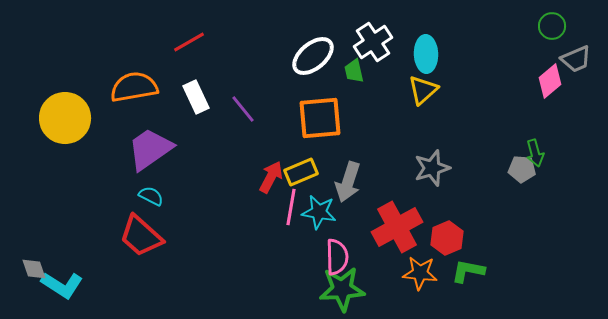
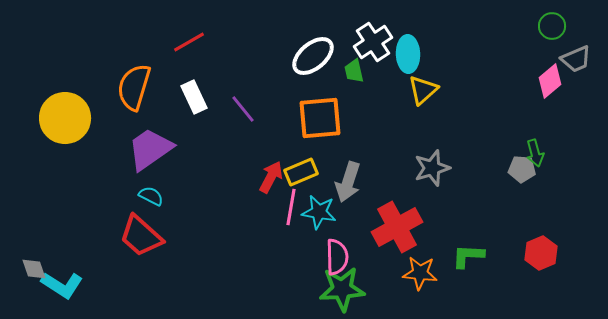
cyan ellipse: moved 18 px left
orange semicircle: rotated 63 degrees counterclockwise
white rectangle: moved 2 px left
red hexagon: moved 94 px right, 15 px down
green L-shape: moved 15 px up; rotated 8 degrees counterclockwise
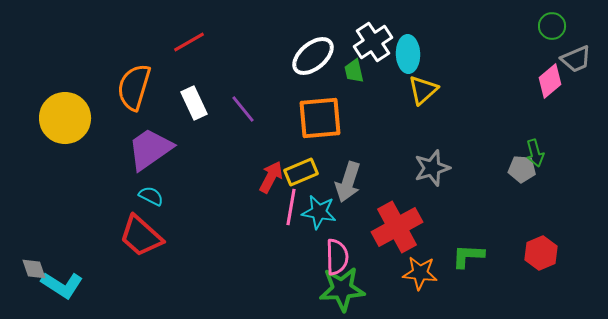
white rectangle: moved 6 px down
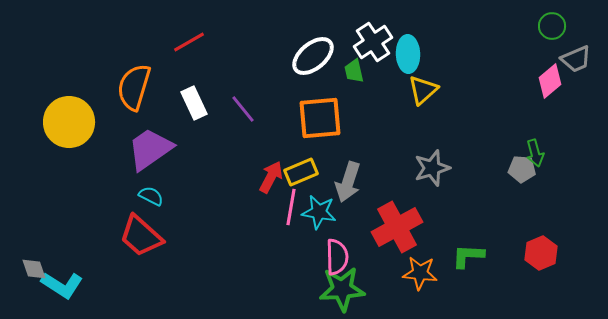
yellow circle: moved 4 px right, 4 px down
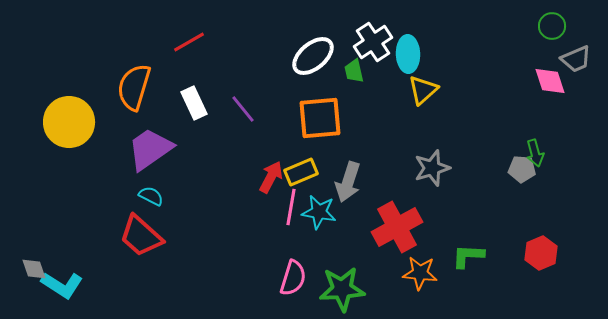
pink diamond: rotated 68 degrees counterclockwise
pink semicircle: moved 44 px left, 21 px down; rotated 18 degrees clockwise
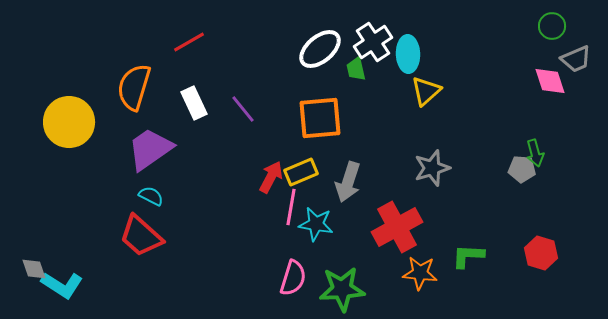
white ellipse: moved 7 px right, 7 px up
green trapezoid: moved 2 px right, 2 px up
yellow triangle: moved 3 px right, 1 px down
cyan star: moved 3 px left, 12 px down
red hexagon: rotated 20 degrees counterclockwise
